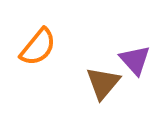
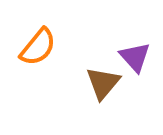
purple triangle: moved 3 px up
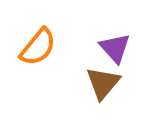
purple triangle: moved 20 px left, 9 px up
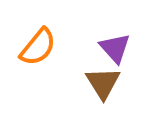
brown triangle: rotated 12 degrees counterclockwise
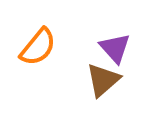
brown triangle: moved 3 px up; rotated 21 degrees clockwise
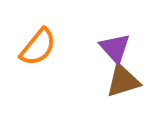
brown triangle: moved 20 px right, 1 px down; rotated 24 degrees clockwise
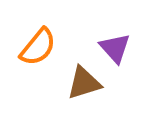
brown triangle: moved 39 px left, 2 px down
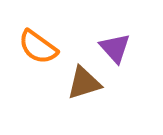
orange semicircle: rotated 87 degrees clockwise
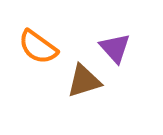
brown triangle: moved 2 px up
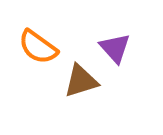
brown triangle: moved 3 px left
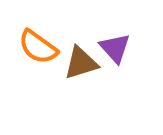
brown triangle: moved 18 px up
